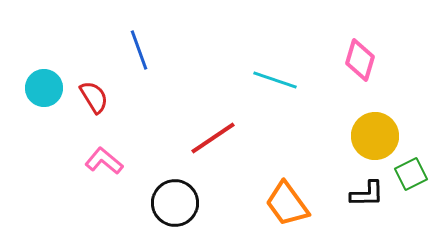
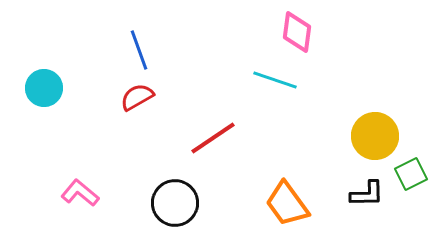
pink diamond: moved 63 px left, 28 px up; rotated 9 degrees counterclockwise
red semicircle: moved 43 px right; rotated 88 degrees counterclockwise
pink L-shape: moved 24 px left, 32 px down
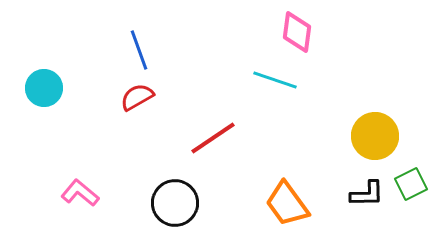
green square: moved 10 px down
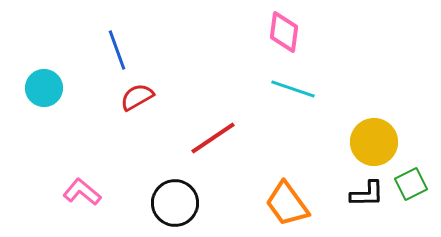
pink diamond: moved 13 px left
blue line: moved 22 px left
cyan line: moved 18 px right, 9 px down
yellow circle: moved 1 px left, 6 px down
pink L-shape: moved 2 px right, 1 px up
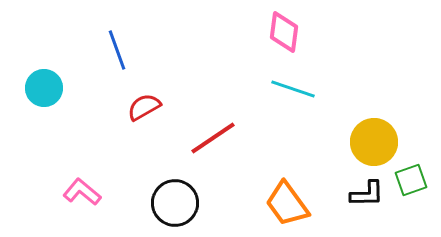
red semicircle: moved 7 px right, 10 px down
green square: moved 4 px up; rotated 8 degrees clockwise
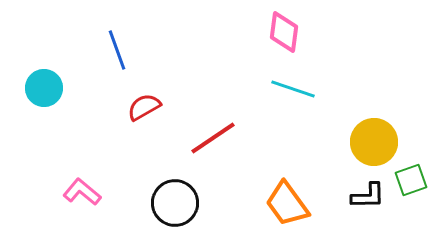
black L-shape: moved 1 px right, 2 px down
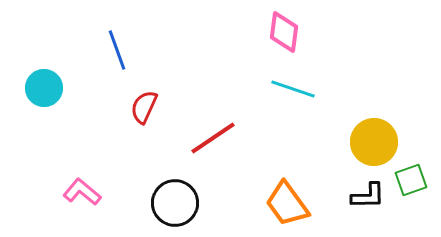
red semicircle: rotated 36 degrees counterclockwise
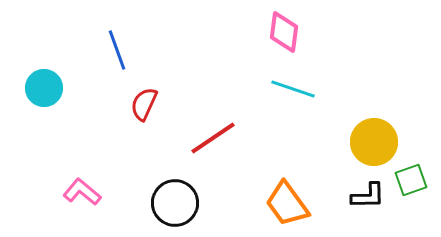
red semicircle: moved 3 px up
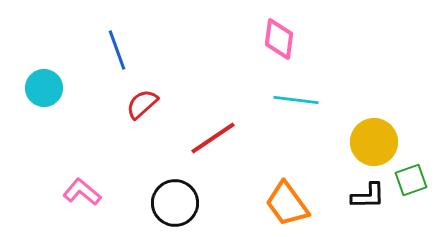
pink diamond: moved 5 px left, 7 px down
cyan line: moved 3 px right, 11 px down; rotated 12 degrees counterclockwise
red semicircle: moved 2 px left; rotated 24 degrees clockwise
